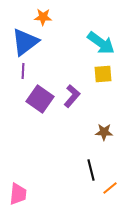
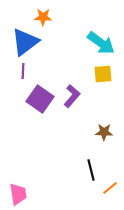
pink trapezoid: rotated 15 degrees counterclockwise
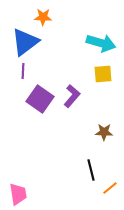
cyan arrow: rotated 20 degrees counterclockwise
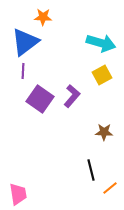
yellow square: moved 1 px left, 1 px down; rotated 24 degrees counterclockwise
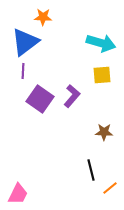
yellow square: rotated 24 degrees clockwise
pink trapezoid: rotated 35 degrees clockwise
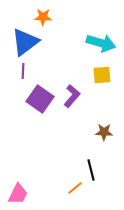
orange line: moved 35 px left
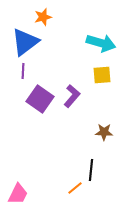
orange star: rotated 18 degrees counterclockwise
black line: rotated 20 degrees clockwise
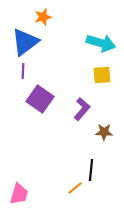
purple L-shape: moved 10 px right, 13 px down
pink trapezoid: moved 1 px right; rotated 10 degrees counterclockwise
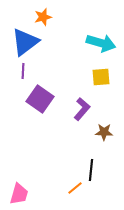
yellow square: moved 1 px left, 2 px down
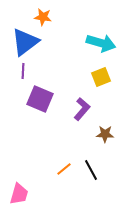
orange star: rotated 24 degrees clockwise
yellow square: rotated 18 degrees counterclockwise
purple square: rotated 12 degrees counterclockwise
brown star: moved 1 px right, 2 px down
black line: rotated 35 degrees counterclockwise
orange line: moved 11 px left, 19 px up
